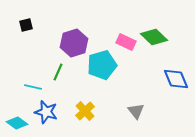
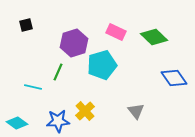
pink rectangle: moved 10 px left, 10 px up
blue diamond: moved 2 px left, 1 px up; rotated 12 degrees counterclockwise
blue star: moved 12 px right, 9 px down; rotated 20 degrees counterclockwise
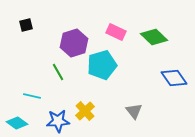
green line: rotated 54 degrees counterclockwise
cyan line: moved 1 px left, 9 px down
gray triangle: moved 2 px left
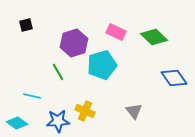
yellow cross: rotated 24 degrees counterclockwise
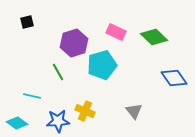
black square: moved 1 px right, 3 px up
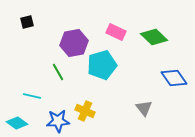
purple hexagon: rotated 8 degrees clockwise
gray triangle: moved 10 px right, 3 px up
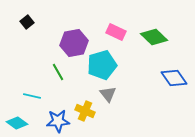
black square: rotated 24 degrees counterclockwise
gray triangle: moved 36 px left, 14 px up
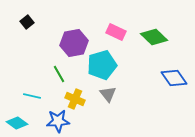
green line: moved 1 px right, 2 px down
yellow cross: moved 10 px left, 12 px up
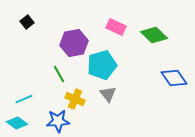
pink rectangle: moved 5 px up
green diamond: moved 2 px up
cyan line: moved 8 px left, 3 px down; rotated 36 degrees counterclockwise
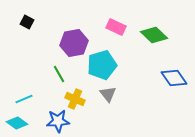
black square: rotated 24 degrees counterclockwise
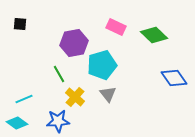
black square: moved 7 px left, 2 px down; rotated 24 degrees counterclockwise
yellow cross: moved 2 px up; rotated 18 degrees clockwise
